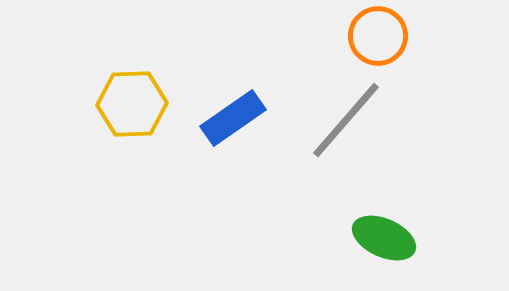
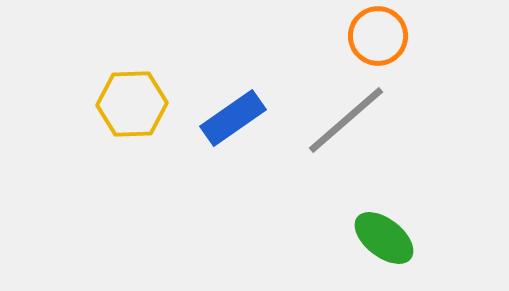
gray line: rotated 8 degrees clockwise
green ellipse: rotated 14 degrees clockwise
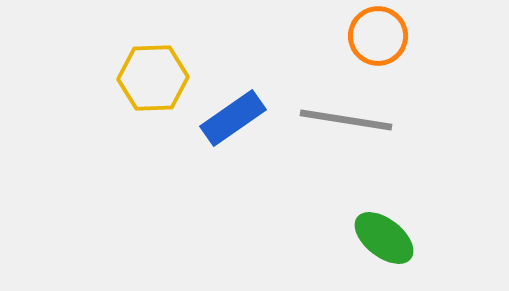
yellow hexagon: moved 21 px right, 26 px up
gray line: rotated 50 degrees clockwise
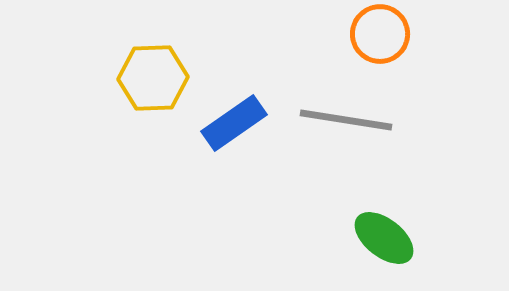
orange circle: moved 2 px right, 2 px up
blue rectangle: moved 1 px right, 5 px down
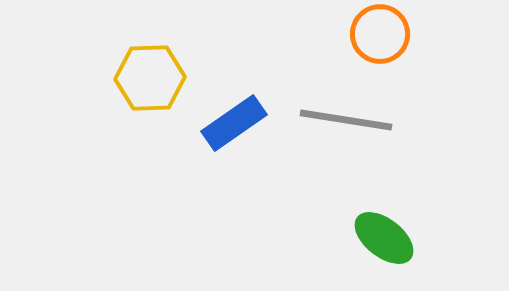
yellow hexagon: moved 3 px left
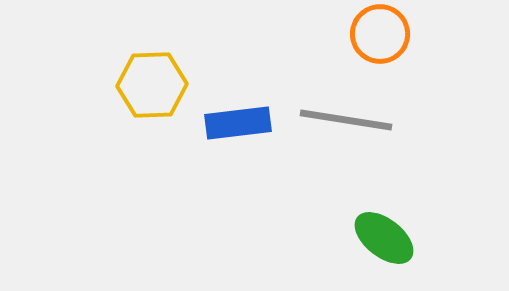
yellow hexagon: moved 2 px right, 7 px down
blue rectangle: moved 4 px right; rotated 28 degrees clockwise
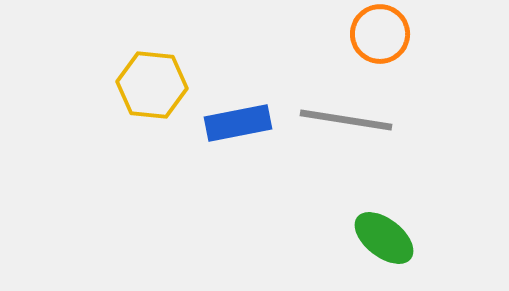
yellow hexagon: rotated 8 degrees clockwise
blue rectangle: rotated 4 degrees counterclockwise
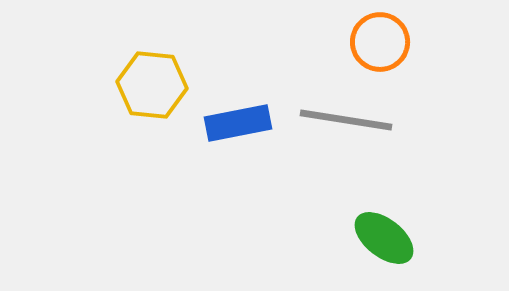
orange circle: moved 8 px down
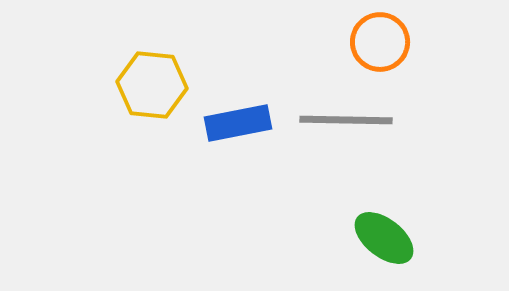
gray line: rotated 8 degrees counterclockwise
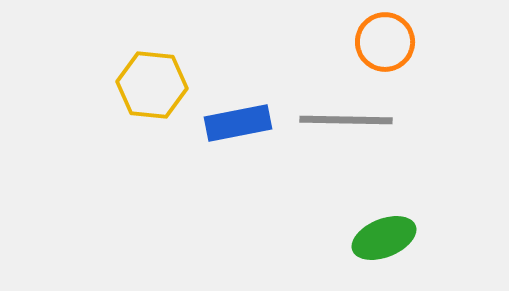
orange circle: moved 5 px right
green ellipse: rotated 60 degrees counterclockwise
